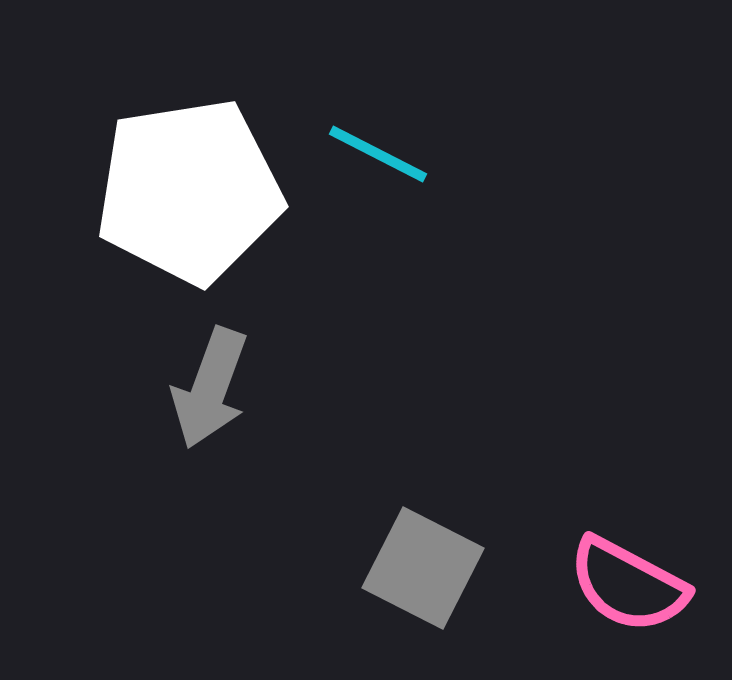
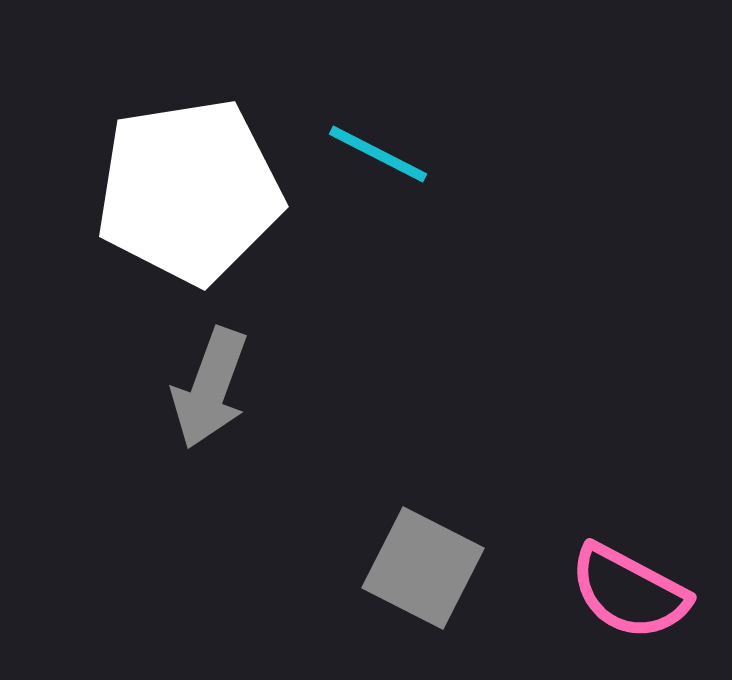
pink semicircle: moved 1 px right, 7 px down
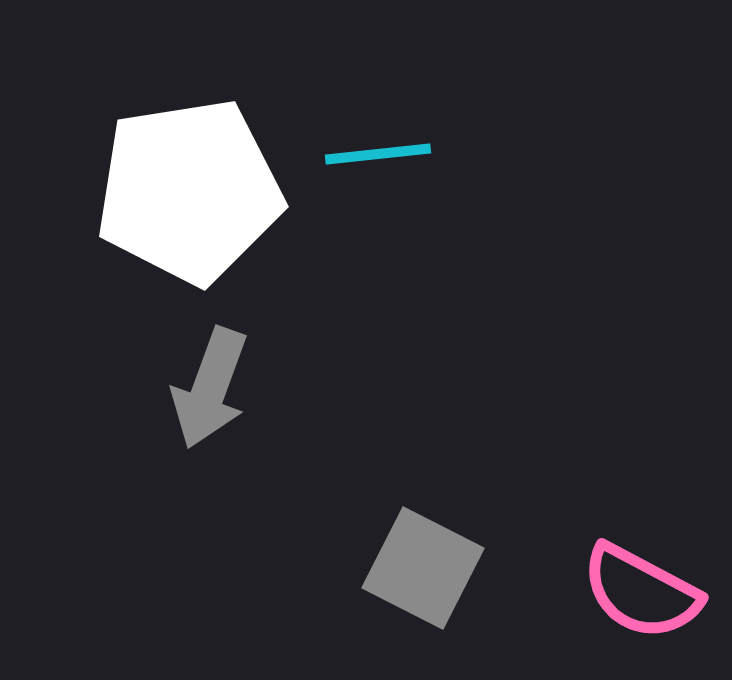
cyan line: rotated 33 degrees counterclockwise
pink semicircle: moved 12 px right
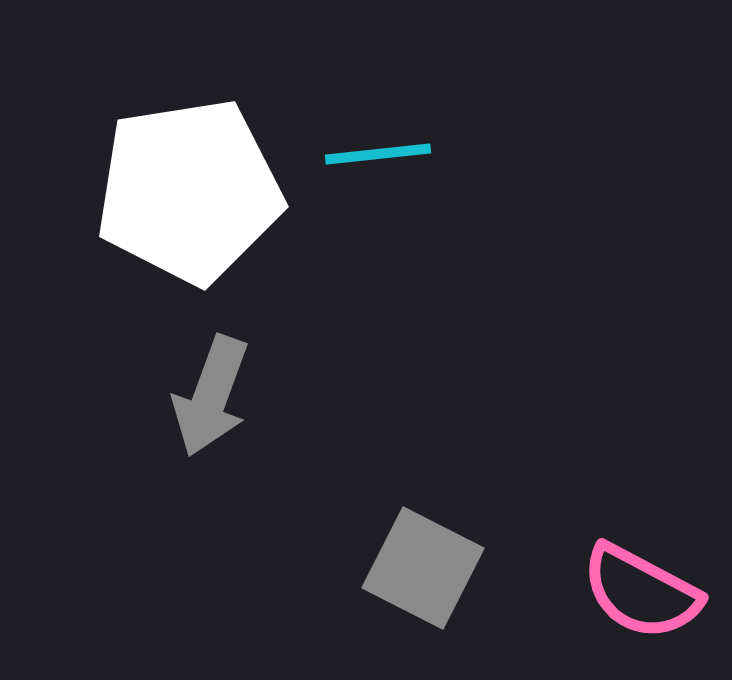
gray arrow: moved 1 px right, 8 px down
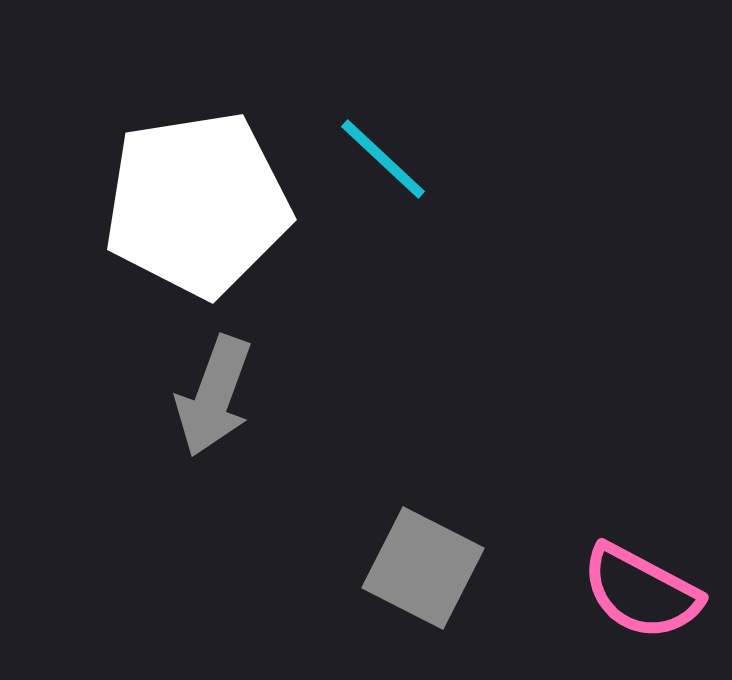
cyan line: moved 5 px right, 5 px down; rotated 49 degrees clockwise
white pentagon: moved 8 px right, 13 px down
gray arrow: moved 3 px right
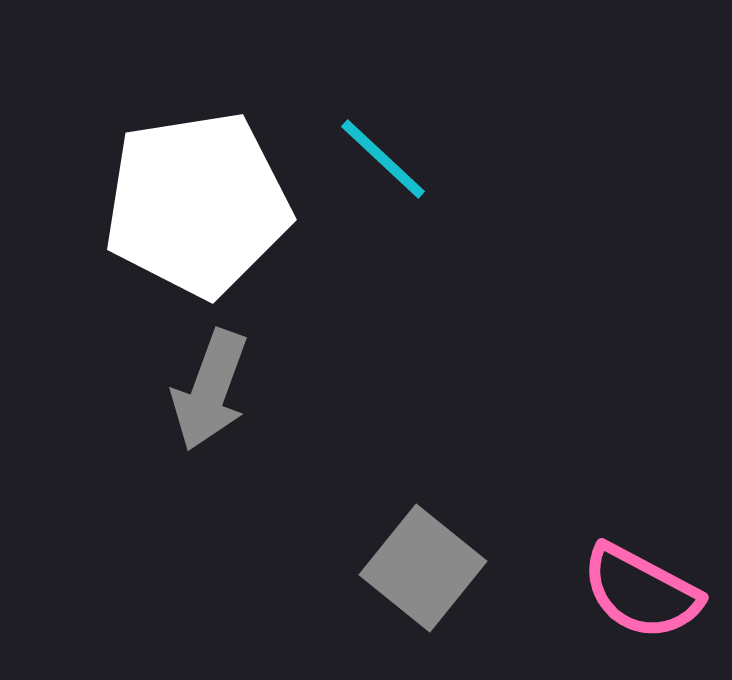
gray arrow: moved 4 px left, 6 px up
gray square: rotated 12 degrees clockwise
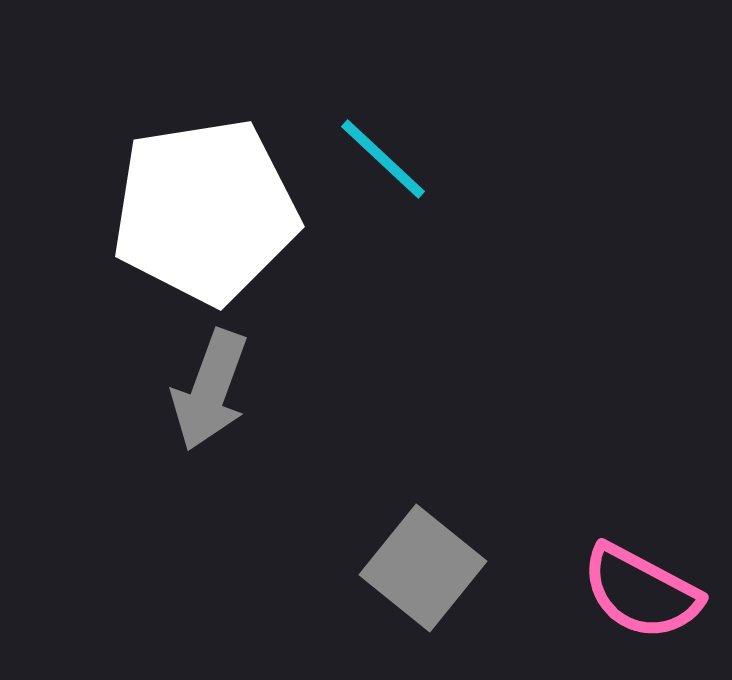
white pentagon: moved 8 px right, 7 px down
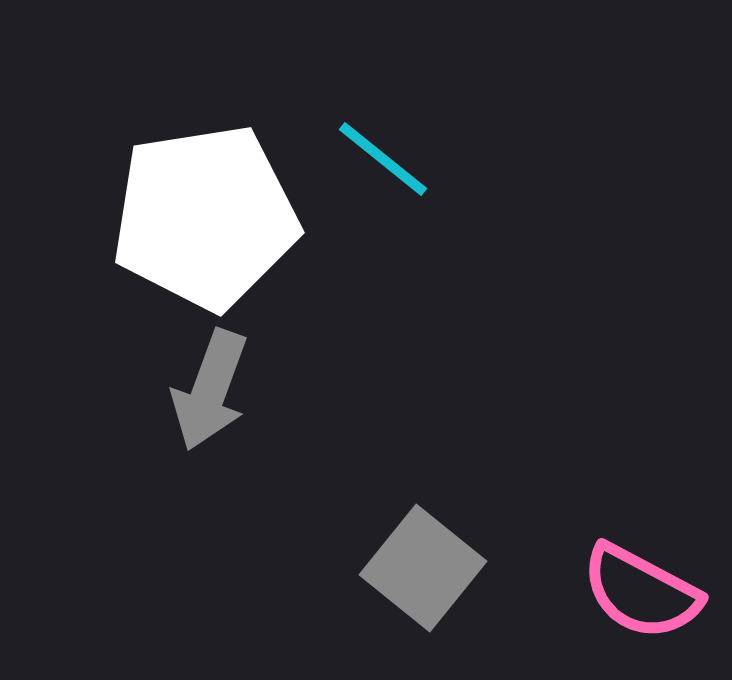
cyan line: rotated 4 degrees counterclockwise
white pentagon: moved 6 px down
